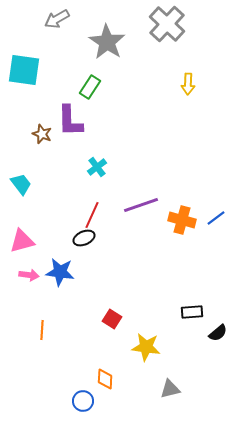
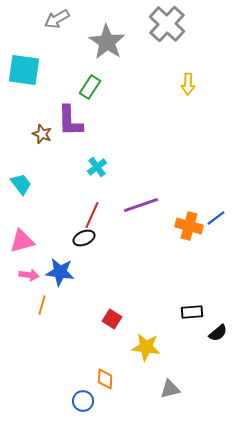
orange cross: moved 7 px right, 6 px down
orange line: moved 25 px up; rotated 12 degrees clockwise
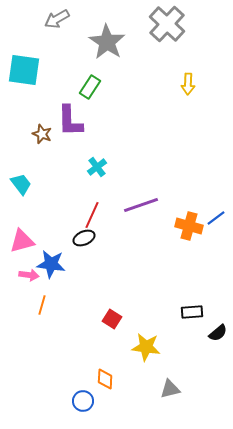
blue star: moved 9 px left, 8 px up
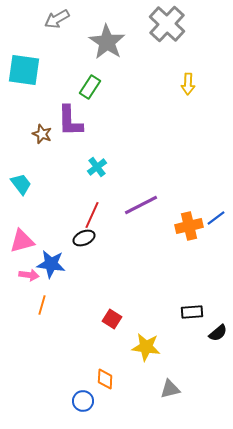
purple line: rotated 8 degrees counterclockwise
orange cross: rotated 28 degrees counterclockwise
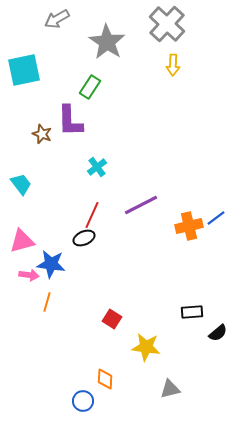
cyan square: rotated 20 degrees counterclockwise
yellow arrow: moved 15 px left, 19 px up
orange line: moved 5 px right, 3 px up
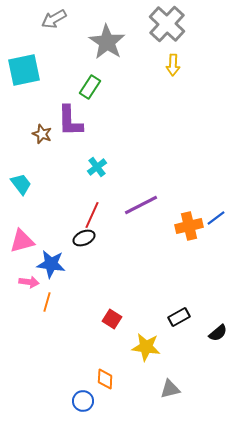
gray arrow: moved 3 px left
pink arrow: moved 7 px down
black rectangle: moved 13 px left, 5 px down; rotated 25 degrees counterclockwise
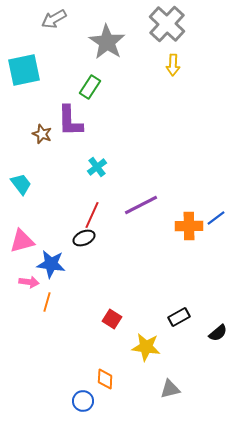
orange cross: rotated 12 degrees clockwise
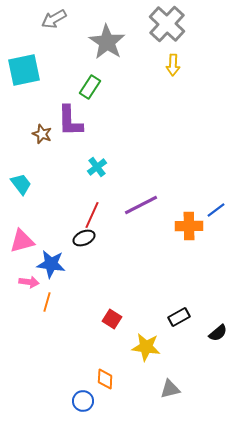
blue line: moved 8 px up
